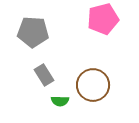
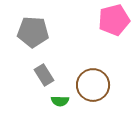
pink pentagon: moved 11 px right, 1 px down
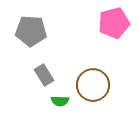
pink pentagon: moved 3 px down
gray pentagon: moved 2 px left, 1 px up
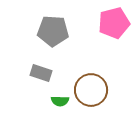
gray pentagon: moved 22 px right
gray rectangle: moved 3 px left, 2 px up; rotated 40 degrees counterclockwise
brown circle: moved 2 px left, 5 px down
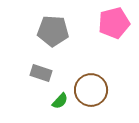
green semicircle: rotated 48 degrees counterclockwise
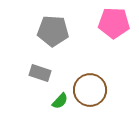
pink pentagon: rotated 16 degrees clockwise
gray rectangle: moved 1 px left
brown circle: moved 1 px left
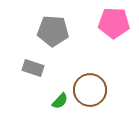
gray rectangle: moved 7 px left, 5 px up
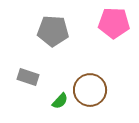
gray rectangle: moved 5 px left, 9 px down
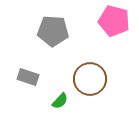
pink pentagon: moved 2 px up; rotated 12 degrees clockwise
brown circle: moved 11 px up
